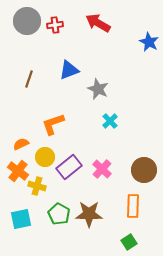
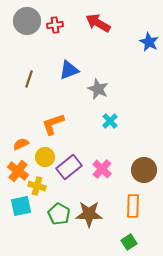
cyan square: moved 13 px up
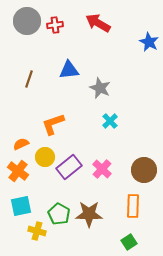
blue triangle: rotated 15 degrees clockwise
gray star: moved 2 px right, 1 px up
yellow cross: moved 45 px down
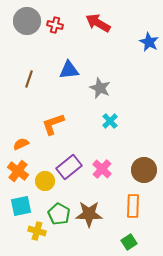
red cross: rotated 21 degrees clockwise
yellow circle: moved 24 px down
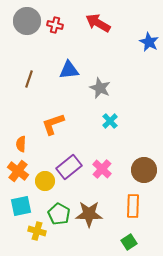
orange semicircle: rotated 63 degrees counterclockwise
